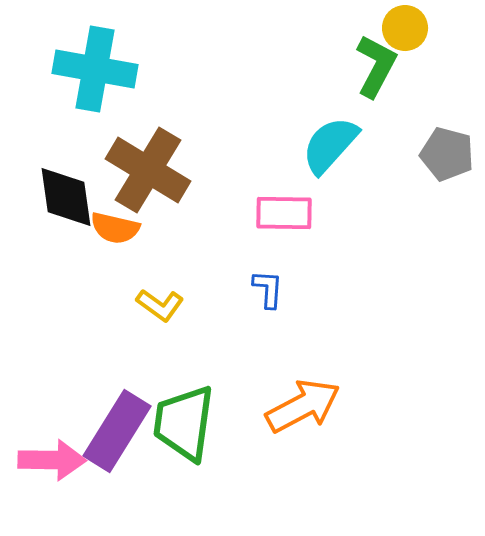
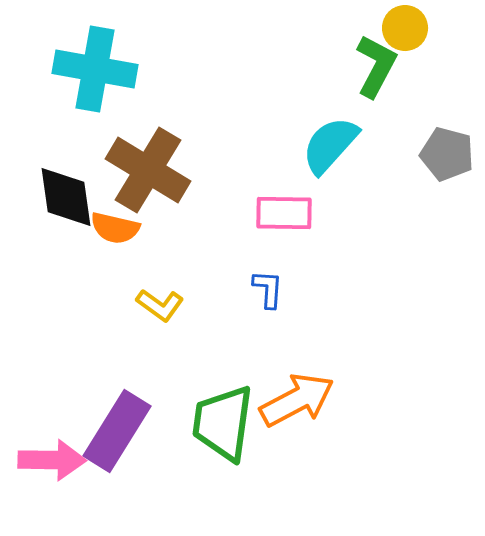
orange arrow: moved 6 px left, 6 px up
green trapezoid: moved 39 px right
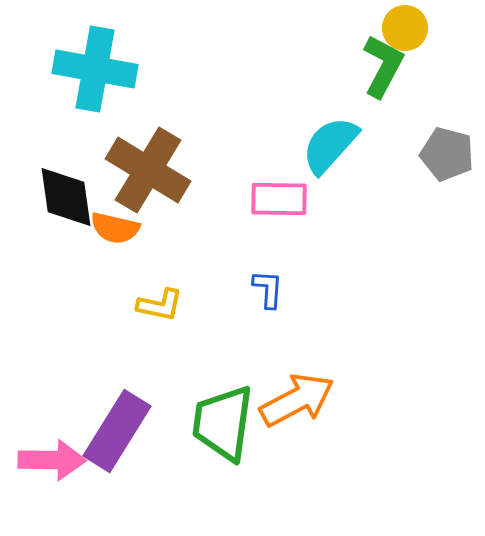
green L-shape: moved 7 px right
pink rectangle: moved 5 px left, 14 px up
yellow L-shape: rotated 24 degrees counterclockwise
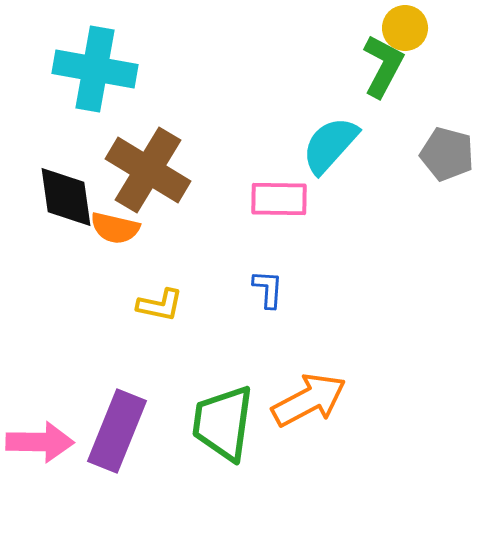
orange arrow: moved 12 px right
purple rectangle: rotated 10 degrees counterclockwise
pink arrow: moved 12 px left, 18 px up
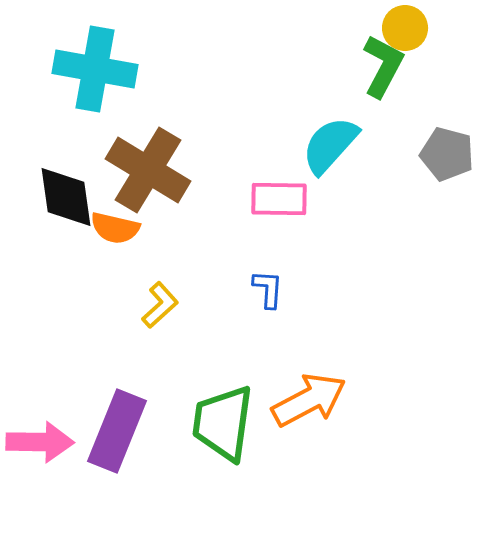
yellow L-shape: rotated 54 degrees counterclockwise
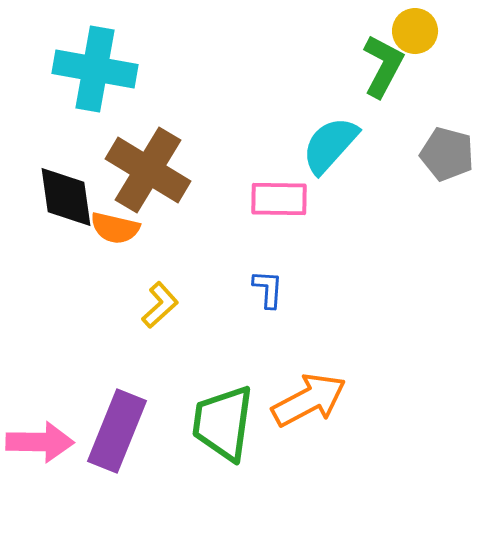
yellow circle: moved 10 px right, 3 px down
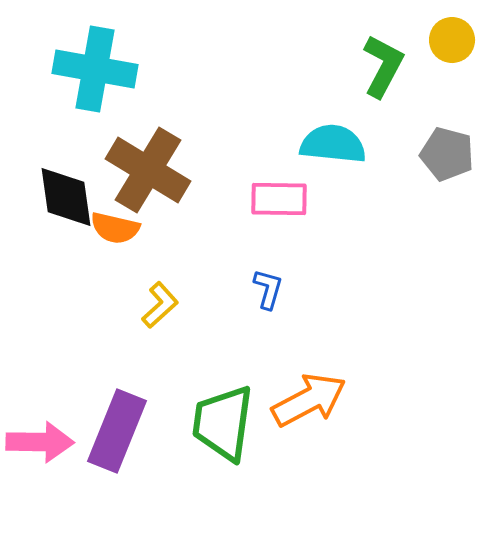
yellow circle: moved 37 px right, 9 px down
cyan semicircle: moved 3 px right, 1 px up; rotated 54 degrees clockwise
blue L-shape: rotated 12 degrees clockwise
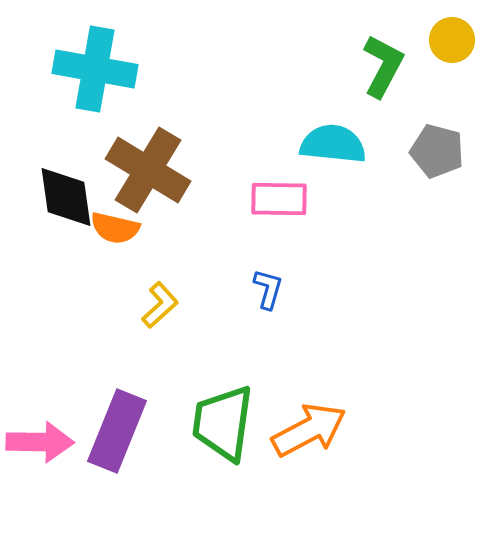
gray pentagon: moved 10 px left, 3 px up
orange arrow: moved 30 px down
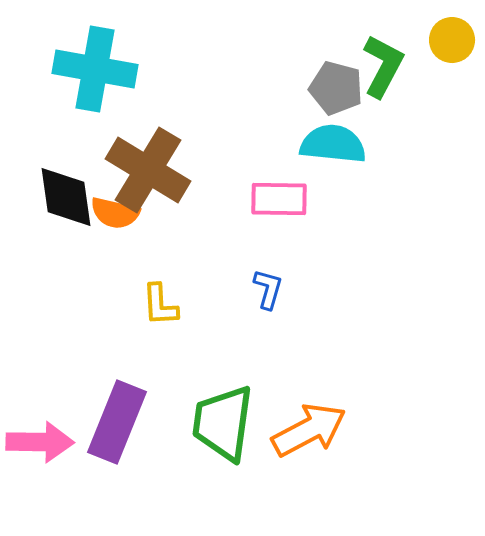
gray pentagon: moved 101 px left, 63 px up
orange semicircle: moved 15 px up
yellow L-shape: rotated 129 degrees clockwise
purple rectangle: moved 9 px up
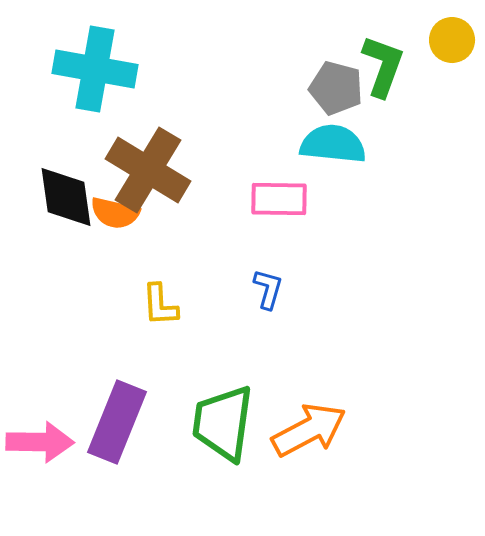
green L-shape: rotated 8 degrees counterclockwise
